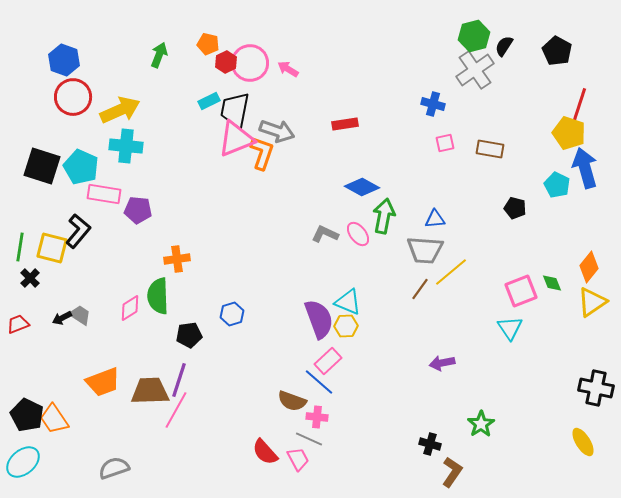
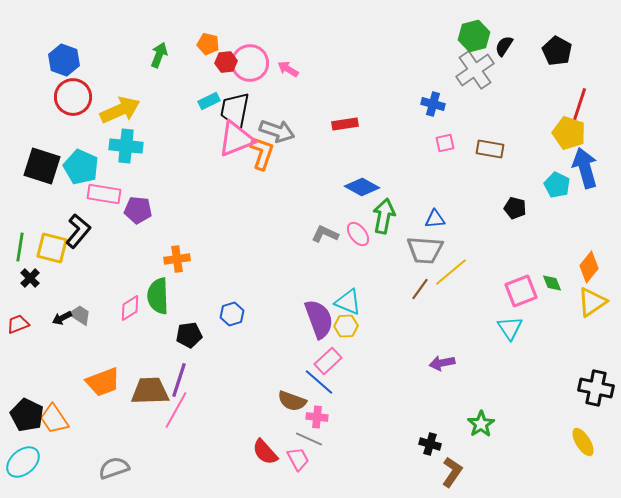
red hexagon at (226, 62): rotated 20 degrees clockwise
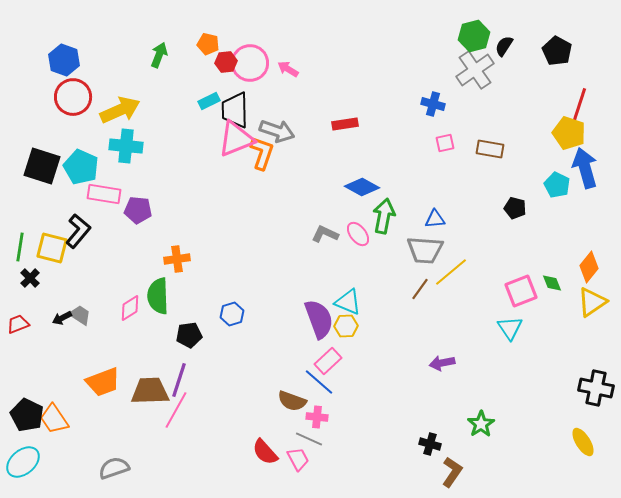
black trapezoid at (235, 110): rotated 12 degrees counterclockwise
